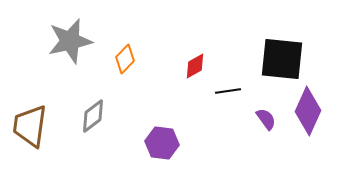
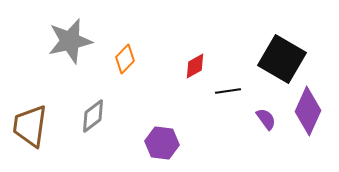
black square: rotated 24 degrees clockwise
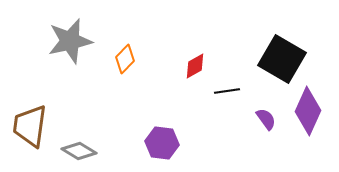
black line: moved 1 px left
gray diamond: moved 14 px left, 35 px down; rotated 68 degrees clockwise
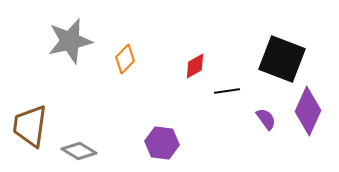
black square: rotated 9 degrees counterclockwise
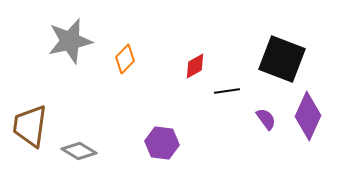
purple diamond: moved 5 px down
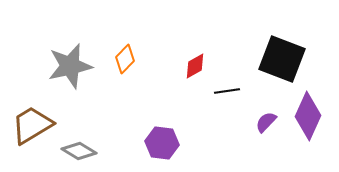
gray star: moved 25 px down
purple semicircle: moved 3 px down; rotated 100 degrees counterclockwise
brown trapezoid: moved 2 px right, 1 px up; rotated 51 degrees clockwise
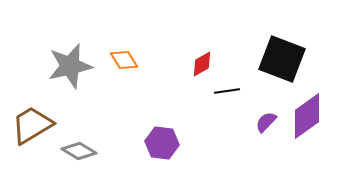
orange diamond: moved 1 px left, 1 px down; rotated 76 degrees counterclockwise
red diamond: moved 7 px right, 2 px up
purple diamond: moved 1 px left; rotated 30 degrees clockwise
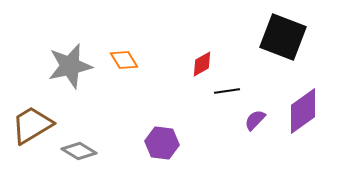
black square: moved 1 px right, 22 px up
purple diamond: moved 4 px left, 5 px up
purple semicircle: moved 11 px left, 2 px up
